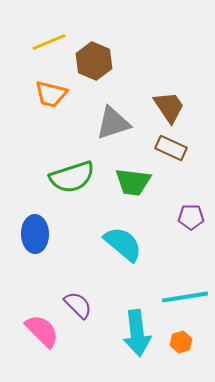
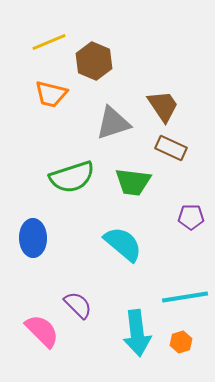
brown trapezoid: moved 6 px left, 1 px up
blue ellipse: moved 2 px left, 4 px down
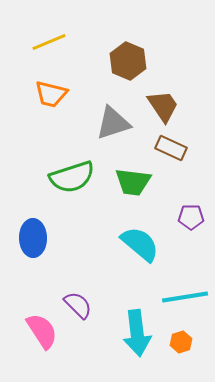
brown hexagon: moved 34 px right
cyan semicircle: moved 17 px right
pink semicircle: rotated 12 degrees clockwise
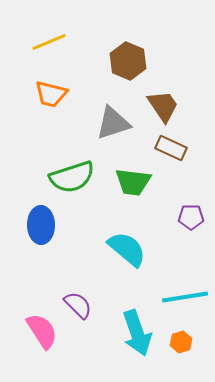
blue ellipse: moved 8 px right, 13 px up
cyan semicircle: moved 13 px left, 5 px down
cyan arrow: rotated 12 degrees counterclockwise
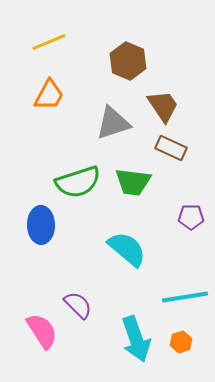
orange trapezoid: moved 2 px left, 1 px down; rotated 76 degrees counterclockwise
green semicircle: moved 6 px right, 5 px down
cyan arrow: moved 1 px left, 6 px down
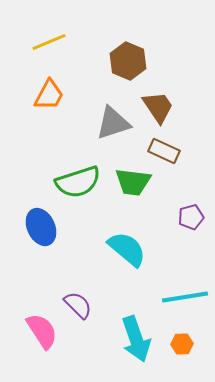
brown trapezoid: moved 5 px left, 1 px down
brown rectangle: moved 7 px left, 3 px down
purple pentagon: rotated 15 degrees counterclockwise
blue ellipse: moved 2 px down; rotated 24 degrees counterclockwise
orange hexagon: moved 1 px right, 2 px down; rotated 15 degrees clockwise
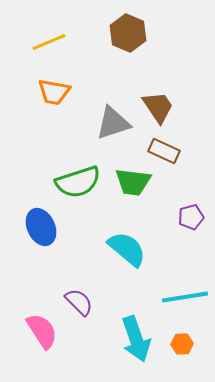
brown hexagon: moved 28 px up
orange trapezoid: moved 5 px right, 3 px up; rotated 72 degrees clockwise
purple semicircle: moved 1 px right, 3 px up
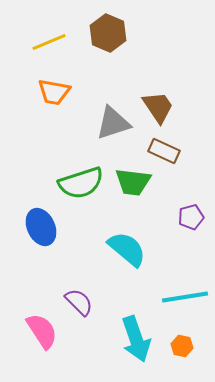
brown hexagon: moved 20 px left
green semicircle: moved 3 px right, 1 px down
orange hexagon: moved 2 px down; rotated 15 degrees clockwise
